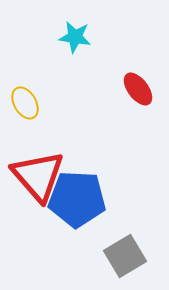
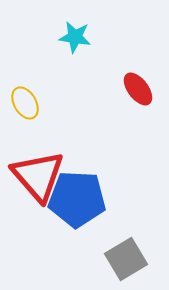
gray square: moved 1 px right, 3 px down
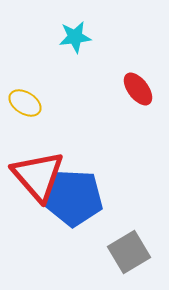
cyan star: rotated 16 degrees counterclockwise
yellow ellipse: rotated 28 degrees counterclockwise
blue pentagon: moved 3 px left, 1 px up
gray square: moved 3 px right, 7 px up
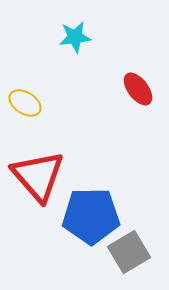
blue pentagon: moved 17 px right, 18 px down; rotated 4 degrees counterclockwise
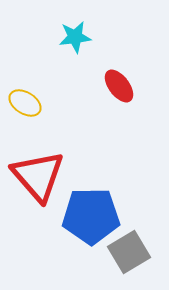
red ellipse: moved 19 px left, 3 px up
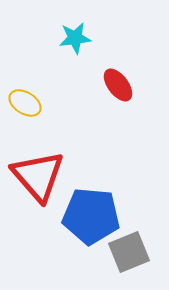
cyan star: moved 1 px down
red ellipse: moved 1 px left, 1 px up
blue pentagon: rotated 6 degrees clockwise
gray square: rotated 9 degrees clockwise
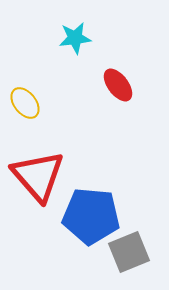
yellow ellipse: rotated 20 degrees clockwise
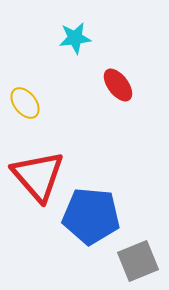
gray square: moved 9 px right, 9 px down
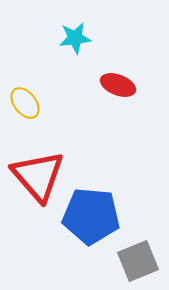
red ellipse: rotated 32 degrees counterclockwise
